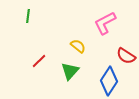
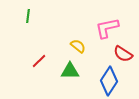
pink L-shape: moved 2 px right, 5 px down; rotated 15 degrees clockwise
red semicircle: moved 3 px left, 2 px up
green triangle: rotated 48 degrees clockwise
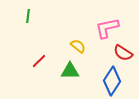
red semicircle: moved 1 px up
blue diamond: moved 3 px right
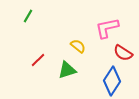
green line: rotated 24 degrees clockwise
red line: moved 1 px left, 1 px up
green triangle: moved 3 px left, 1 px up; rotated 18 degrees counterclockwise
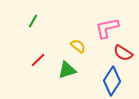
green line: moved 5 px right, 5 px down
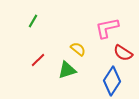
yellow semicircle: moved 3 px down
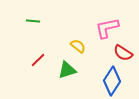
green line: rotated 64 degrees clockwise
yellow semicircle: moved 3 px up
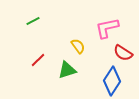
green line: rotated 32 degrees counterclockwise
yellow semicircle: rotated 14 degrees clockwise
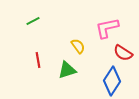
red line: rotated 56 degrees counterclockwise
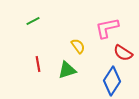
red line: moved 4 px down
